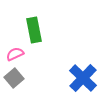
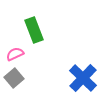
green rectangle: rotated 10 degrees counterclockwise
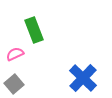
gray square: moved 6 px down
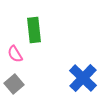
green rectangle: rotated 15 degrees clockwise
pink semicircle: rotated 96 degrees counterclockwise
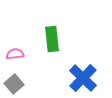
green rectangle: moved 18 px right, 9 px down
pink semicircle: rotated 114 degrees clockwise
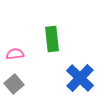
blue cross: moved 3 px left
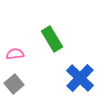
green rectangle: rotated 25 degrees counterclockwise
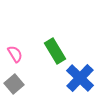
green rectangle: moved 3 px right, 12 px down
pink semicircle: rotated 66 degrees clockwise
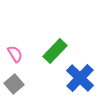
green rectangle: rotated 75 degrees clockwise
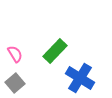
blue cross: rotated 12 degrees counterclockwise
gray square: moved 1 px right, 1 px up
